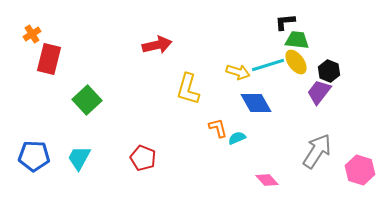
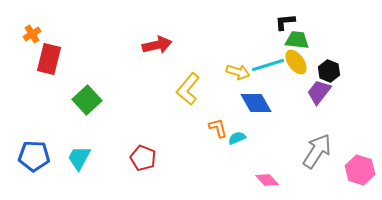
yellow L-shape: rotated 24 degrees clockwise
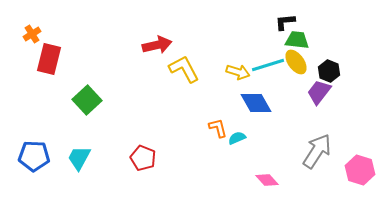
yellow L-shape: moved 4 px left, 20 px up; rotated 112 degrees clockwise
